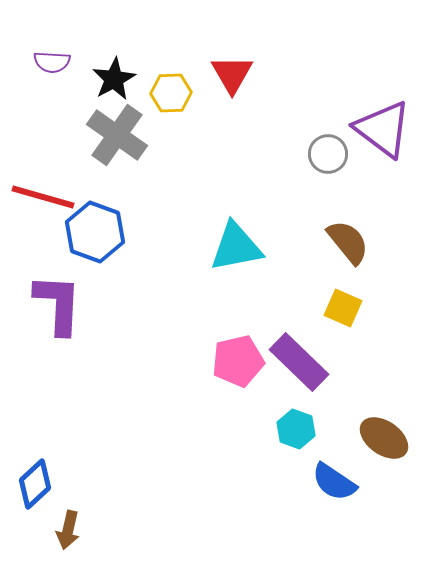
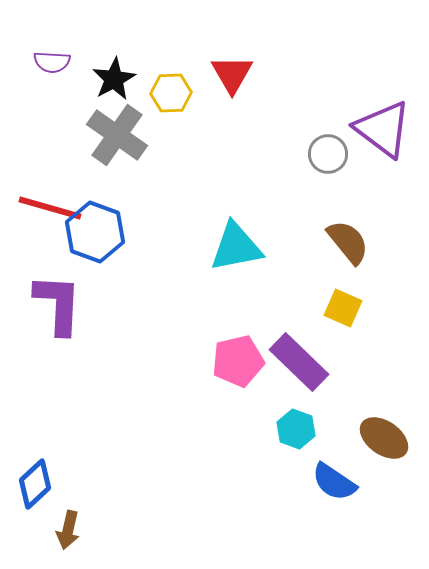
red line: moved 7 px right, 11 px down
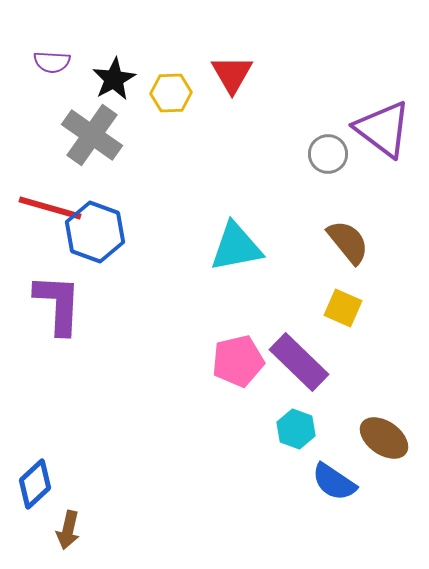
gray cross: moved 25 px left
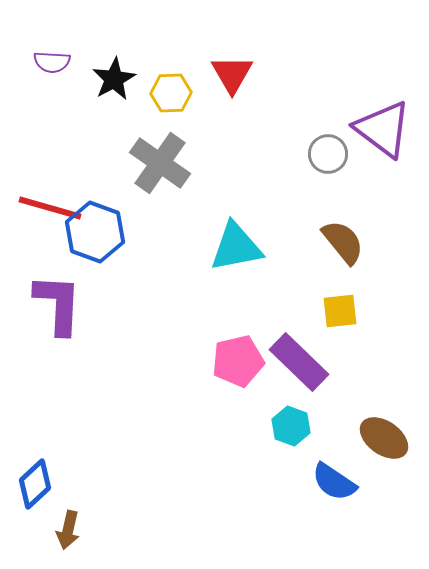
gray cross: moved 68 px right, 28 px down
brown semicircle: moved 5 px left
yellow square: moved 3 px left, 3 px down; rotated 30 degrees counterclockwise
cyan hexagon: moved 5 px left, 3 px up
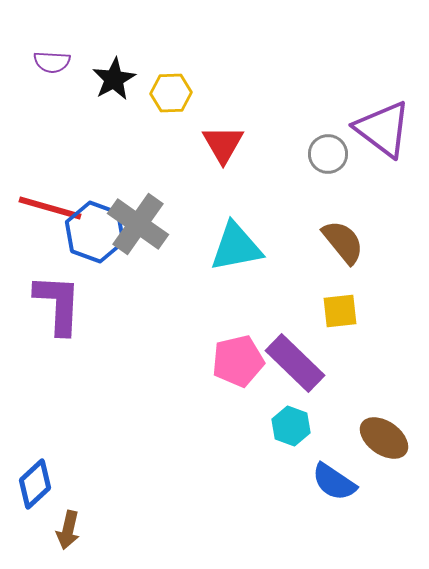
red triangle: moved 9 px left, 70 px down
gray cross: moved 22 px left, 61 px down
purple rectangle: moved 4 px left, 1 px down
